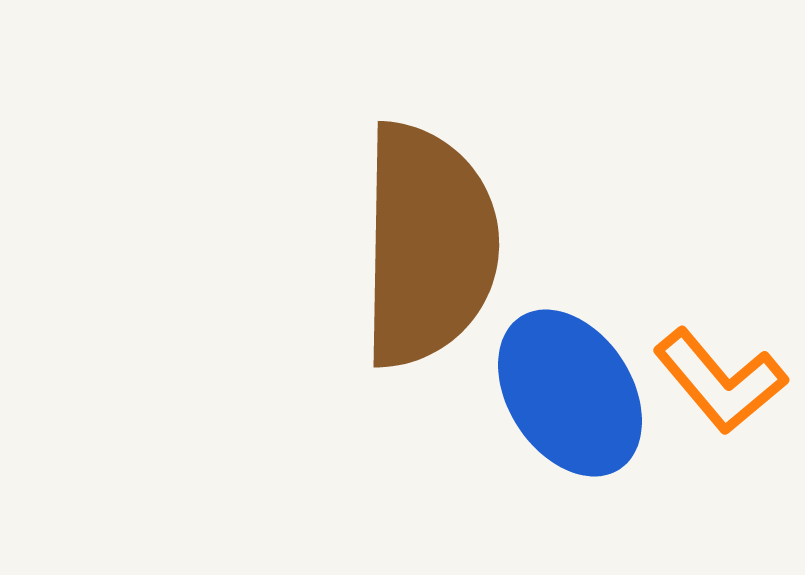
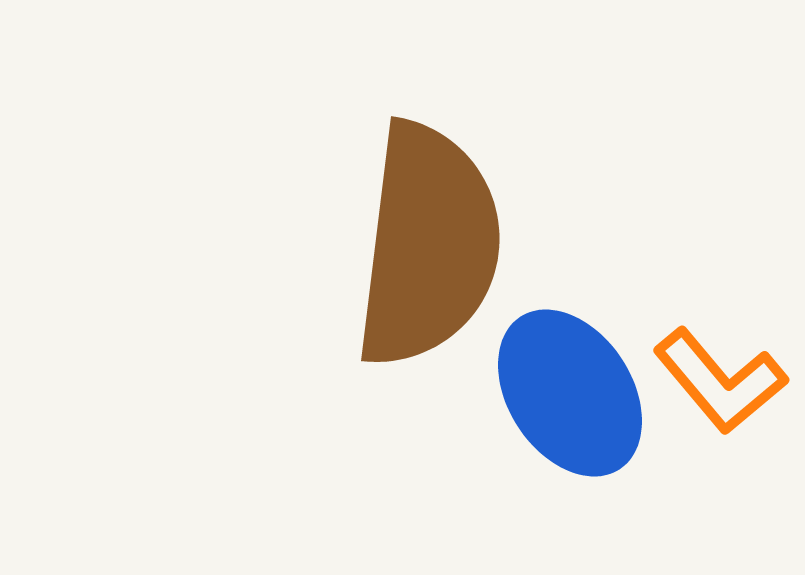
brown semicircle: rotated 6 degrees clockwise
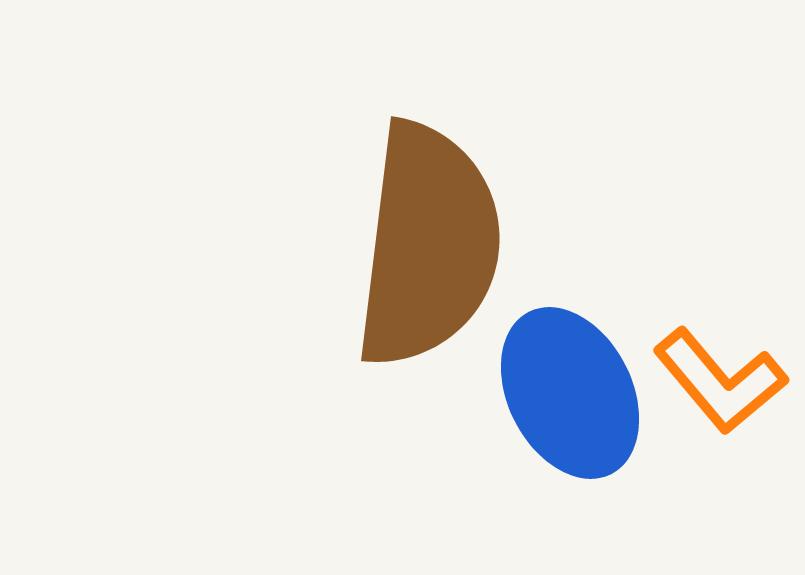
blue ellipse: rotated 6 degrees clockwise
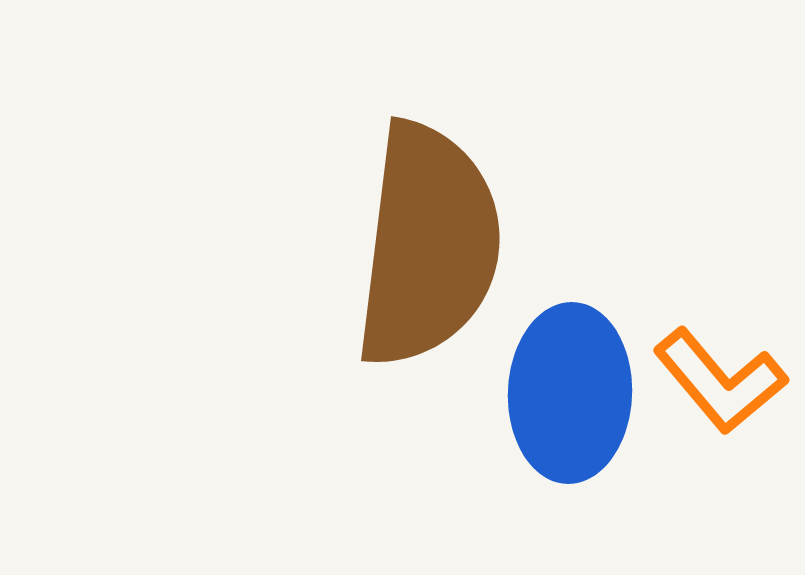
blue ellipse: rotated 29 degrees clockwise
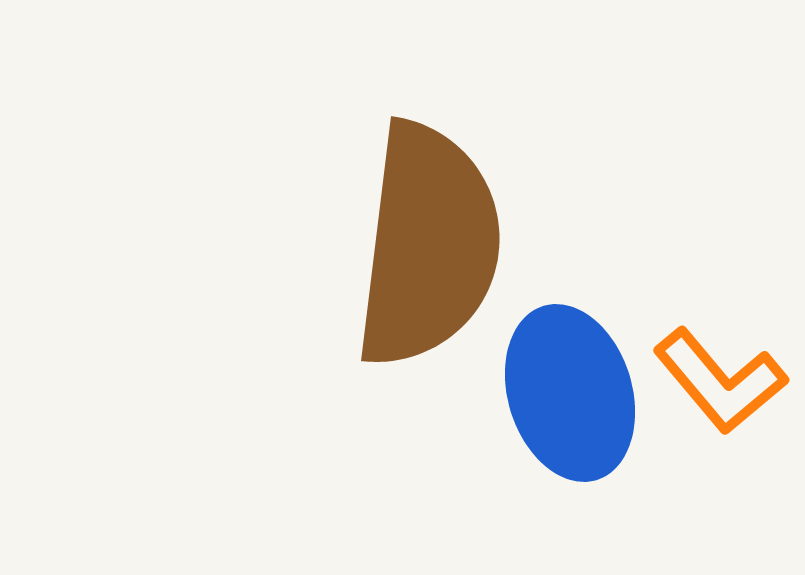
blue ellipse: rotated 19 degrees counterclockwise
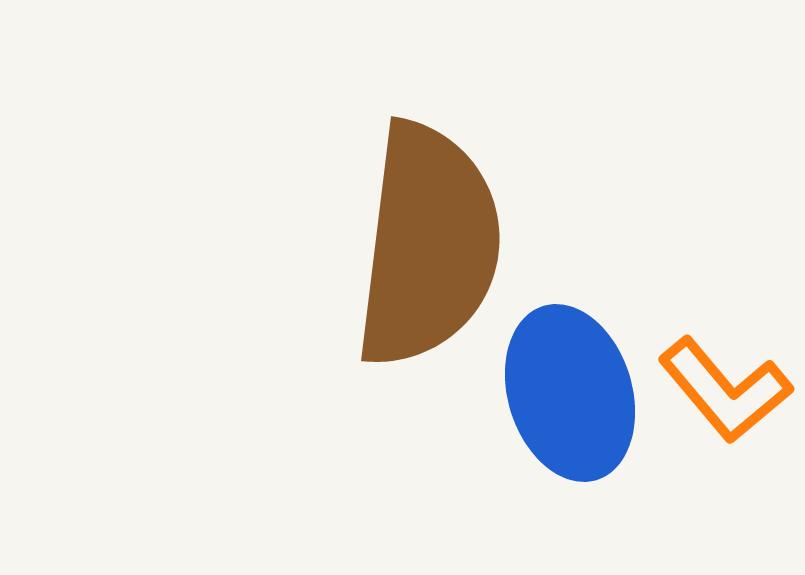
orange L-shape: moved 5 px right, 9 px down
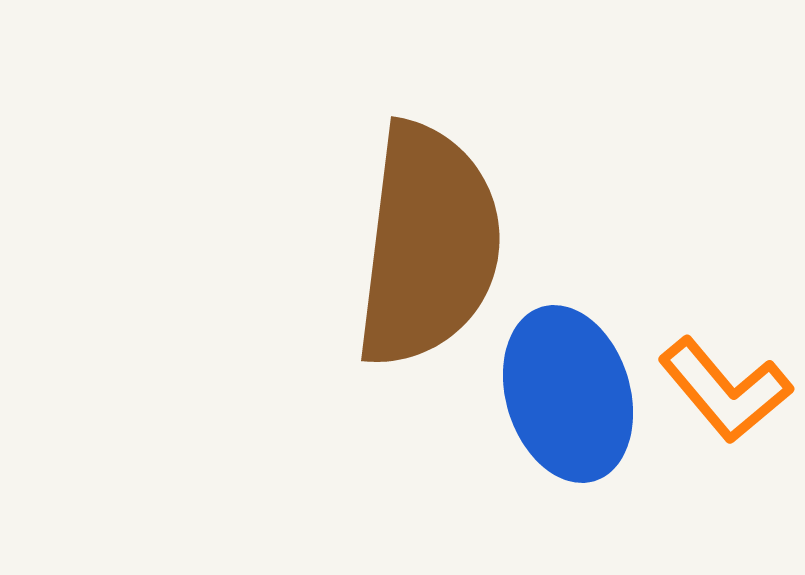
blue ellipse: moved 2 px left, 1 px down
